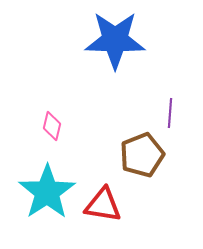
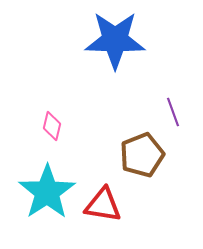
purple line: moved 3 px right, 1 px up; rotated 24 degrees counterclockwise
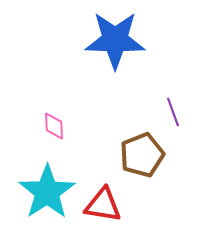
pink diamond: moved 2 px right; rotated 16 degrees counterclockwise
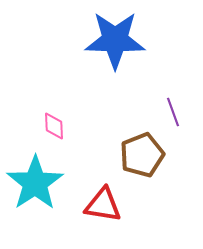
cyan star: moved 12 px left, 9 px up
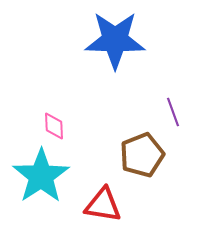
cyan star: moved 6 px right, 7 px up
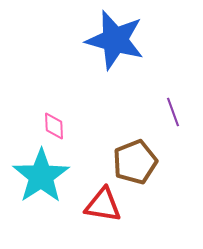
blue star: rotated 14 degrees clockwise
brown pentagon: moved 7 px left, 7 px down
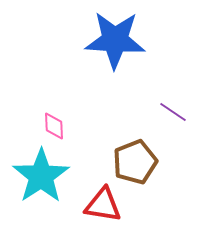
blue star: rotated 12 degrees counterclockwise
purple line: rotated 36 degrees counterclockwise
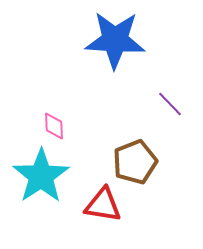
purple line: moved 3 px left, 8 px up; rotated 12 degrees clockwise
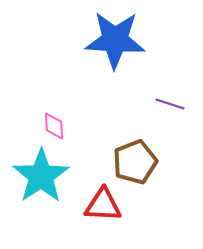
purple line: rotated 28 degrees counterclockwise
red triangle: rotated 6 degrees counterclockwise
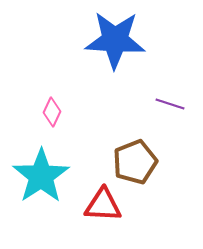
pink diamond: moved 2 px left, 14 px up; rotated 28 degrees clockwise
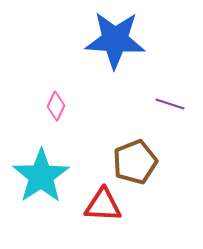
pink diamond: moved 4 px right, 6 px up
